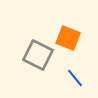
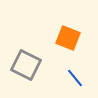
gray square: moved 12 px left, 10 px down
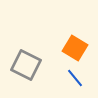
orange square: moved 7 px right, 10 px down; rotated 10 degrees clockwise
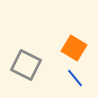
orange square: moved 1 px left
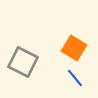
gray square: moved 3 px left, 3 px up
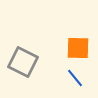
orange square: moved 4 px right; rotated 30 degrees counterclockwise
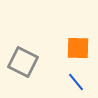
blue line: moved 1 px right, 4 px down
